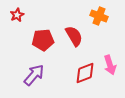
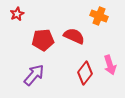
red star: moved 1 px up
red semicircle: rotated 35 degrees counterclockwise
red diamond: rotated 30 degrees counterclockwise
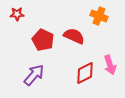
red star: rotated 24 degrees clockwise
red pentagon: rotated 30 degrees clockwise
red diamond: rotated 25 degrees clockwise
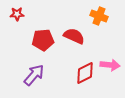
red pentagon: rotated 30 degrees counterclockwise
pink arrow: rotated 66 degrees counterclockwise
